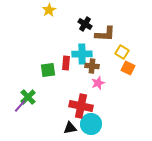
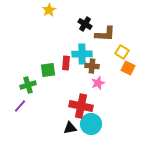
green cross: moved 12 px up; rotated 28 degrees clockwise
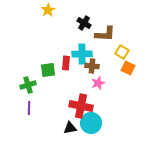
yellow star: moved 1 px left
black cross: moved 1 px left, 1 px up
purple line: moved 9 px right, 2 px down; rotated 40 degrees counterclockwise
cyan circle: moved 1 px up
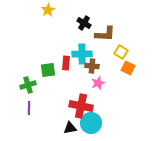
yellow square: moved 1 px left
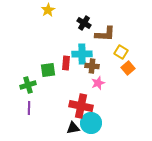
orange square: rotated 24 degrees clockwise
black triangle: moved 3 px right
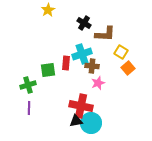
cyan cross: rotated 18 degrees counterclockwise
black triangle: moved 3 px right, 7 px up
